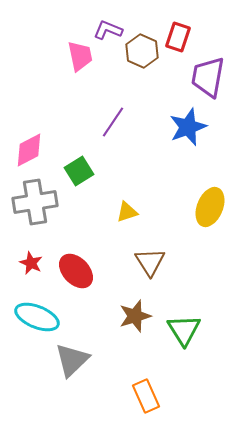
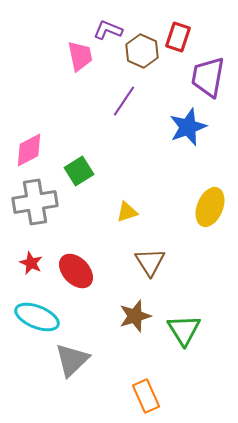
purple line: moved 11 px right, 21 px up
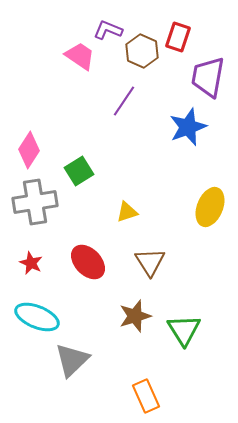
pink trapezoid: rotated 44 degrees counterclockwise
pink diamond: rotated 30 degrees counterclockwise
red ellipse: moved 12 px right, 9 px up
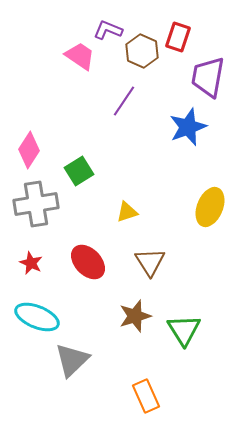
gray cross: moved 1 px right, 2 px down
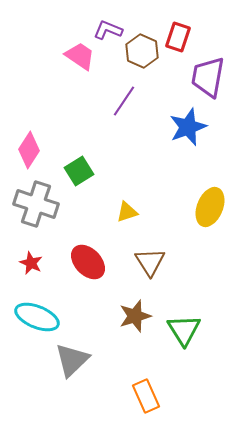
gray cross: rotated 27 degrees clockwise
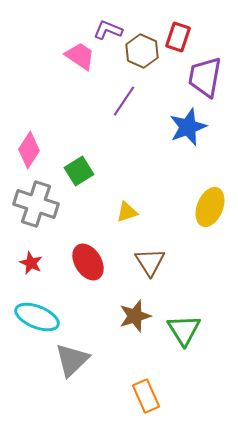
purple trapezoid: moved 3 px left
red ellipse: rotated 12 degrees clockwise
